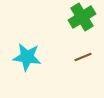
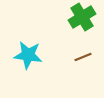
cyan star: moved 1 px right, 2 px up
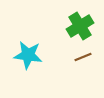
green cross: moved 2 px left, 9 px down
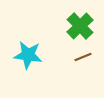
green cross: rotated 12 degrees counterclockwise
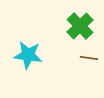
brown line: moved 6 px right, 1 px down; rotated 30 degrees clockwise
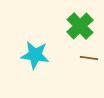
cyan star: moved 7 px right
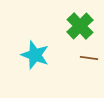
cyan star: rotated 12 degrees clockwise
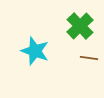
cyan star: moved 4 px up
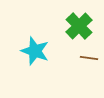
green cross: moved 1 px left
